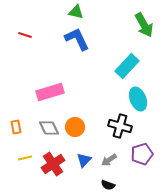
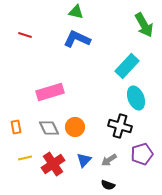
blue L-shape: rotated 40 degrees counterclockwise
cyan ellipse: moved 2 px left, 1 px up
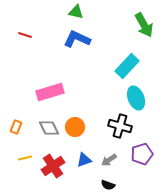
orange rectangle: rotated 32 degrees clockwise
blue triangle: rotated 28 degrees clockwise
red cross: moved 2 px down
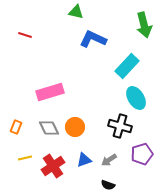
green arrow: rotated 15 degrees clockwise
blue L-shape: moved 16 px right
cyan ellipse: rotated 10 degrees counterclockwise
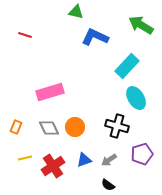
green arrow: moved 3 px left; rotated 135 degrees clockwise
blue L-shape: moved 2 px right, 2 px up
black cross: moved 3 px left
black semicircle: rotated 16 degrees clockwise
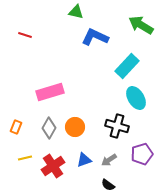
gray diamond: rotated 55 degrees clockwise
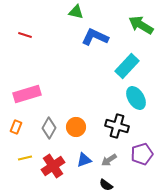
pink rectangle: moved 23 px left, 2 px down
orange circle: moved 1 px right
black semicircle: moved 2 px left
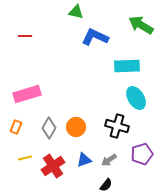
red line: moved 1 px down; rotated 16 degrees counterclockwise
cyan rectangle: rotated 45 degrees clockwise
black semicircle: rotated 88 degrees counterclockwise
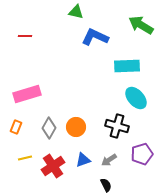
cyan ellipse: rotated 10 degrees counterclockwise
blue triangle: moved 1 px left
black semicircle: rotated 64 degrees counterclockwise
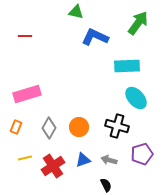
green arrow: moved 3 px left, 2 px up; rotated 95 degrees clockwise
orange circle: moved 3 px right
gray arrow: rotated 49 degrees clockwise
